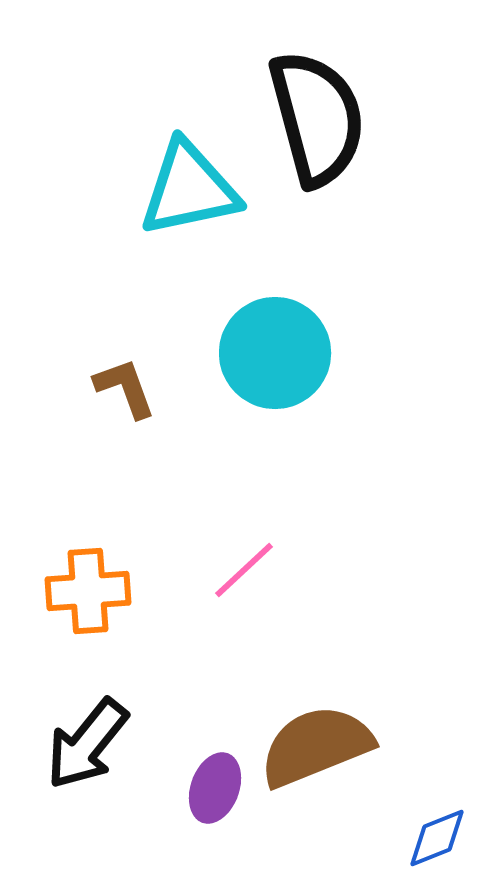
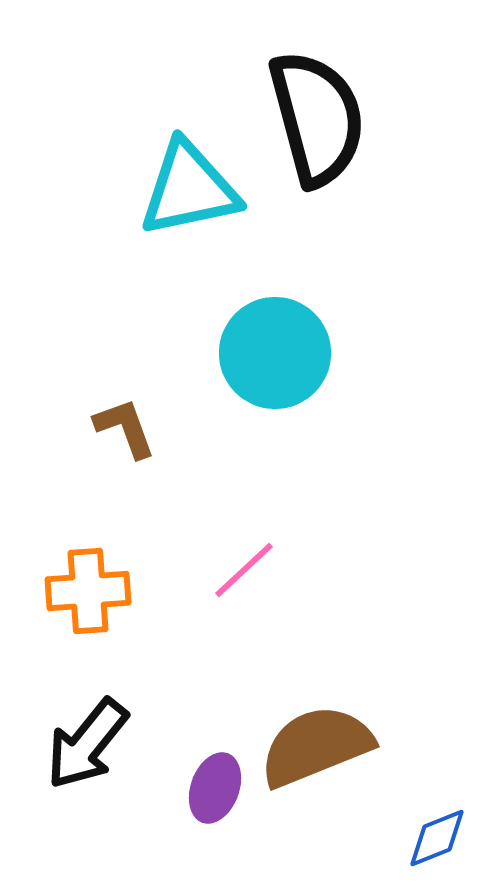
brown L-shape: moved 40 px down
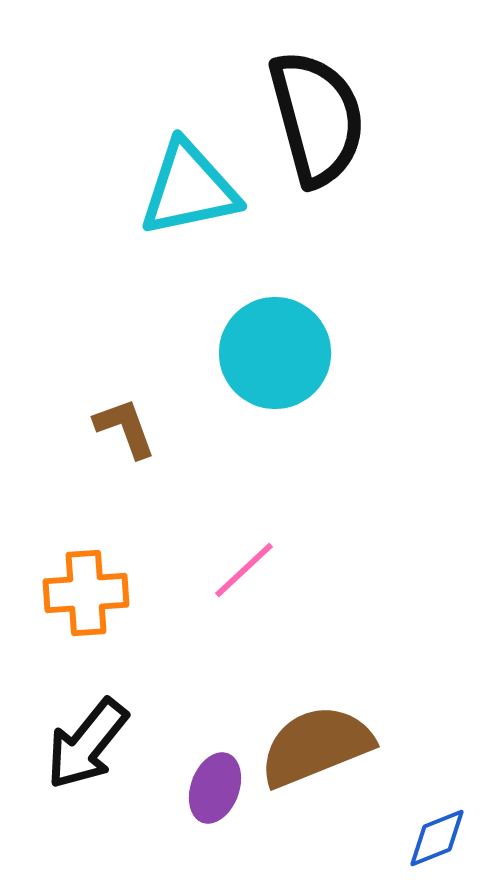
orange cross: moved 2 px left, 2 px down
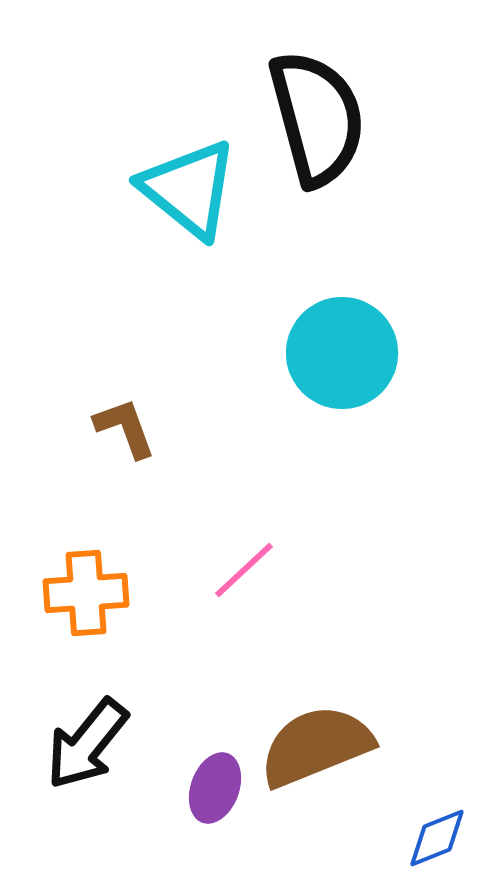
cyan triangle: rotated 51 degrees clockwise
cyan circle: moved 67 px right
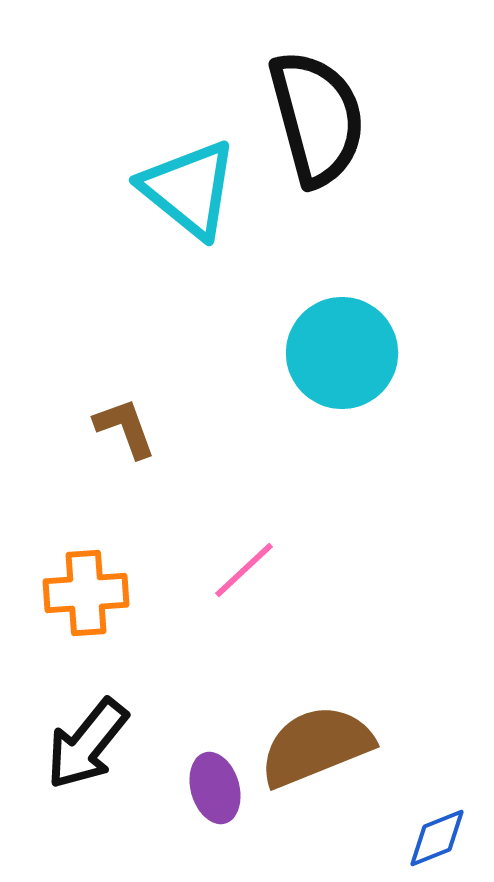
purple ellipse: rotated 36 degrees counterclockwise
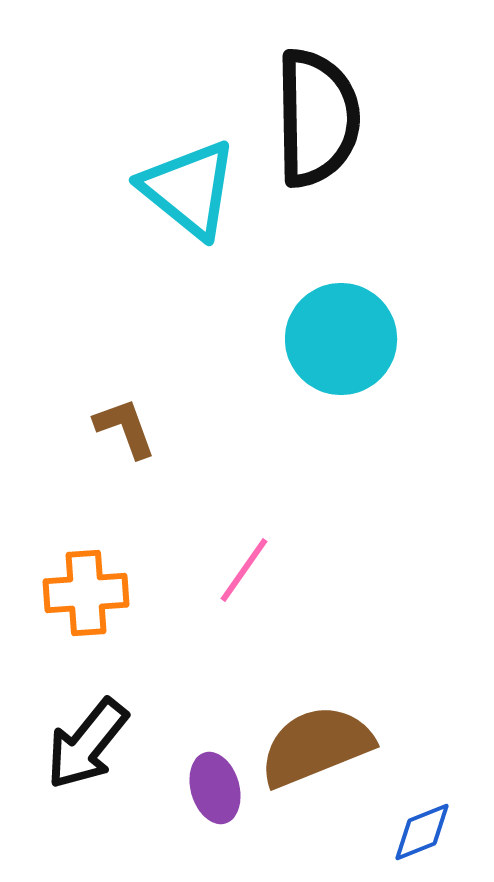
black semicircle: rotated 14 degrees clockwise
cyan circle: moved 1 px left, 14 px up
pink line: rotated 12 degrees counterclockwise
blue diamond: moved 15 px left, 6 px up
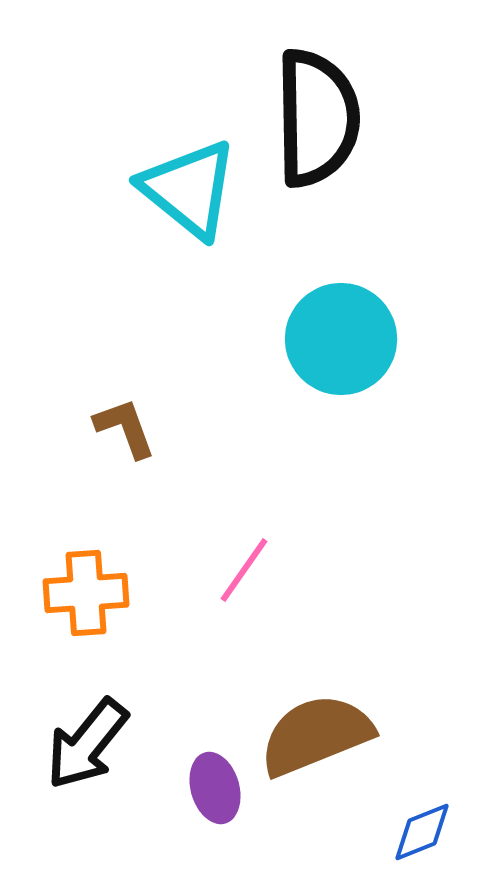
brown semicircle: moved 11 px up
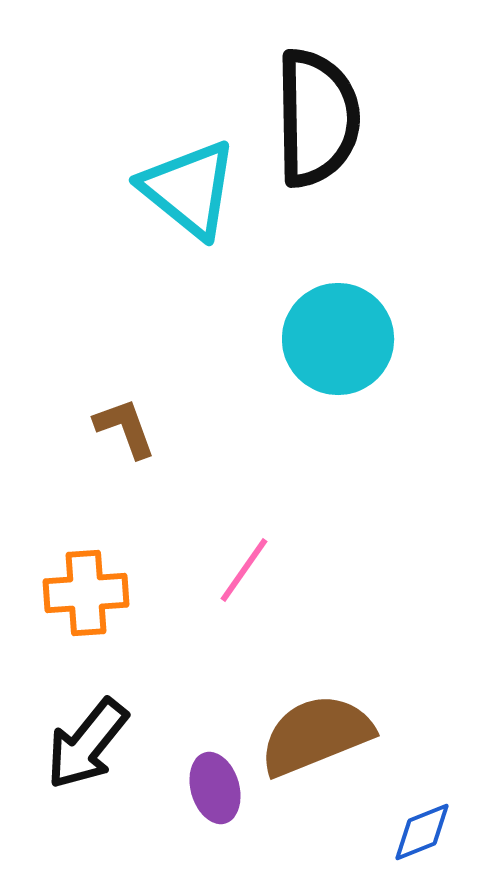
cyan circle: moved 3 px left
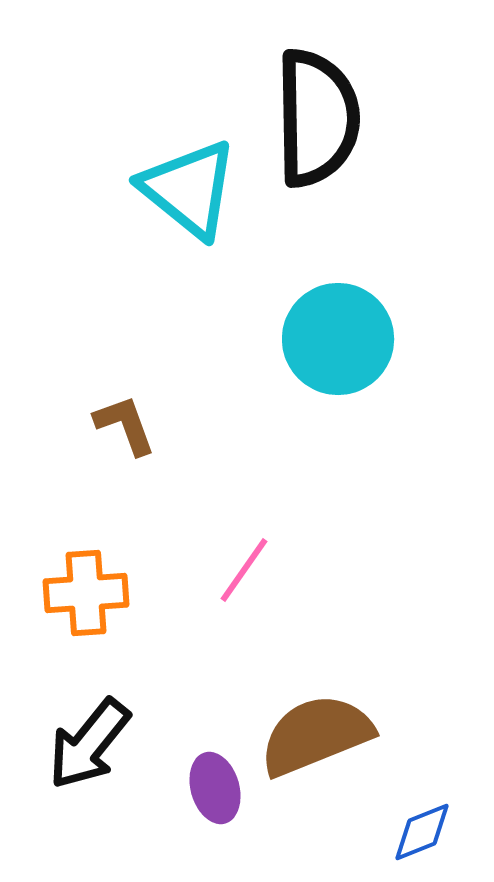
brown L-shape: moved 3 px up
black arrow: moved 2 px right
